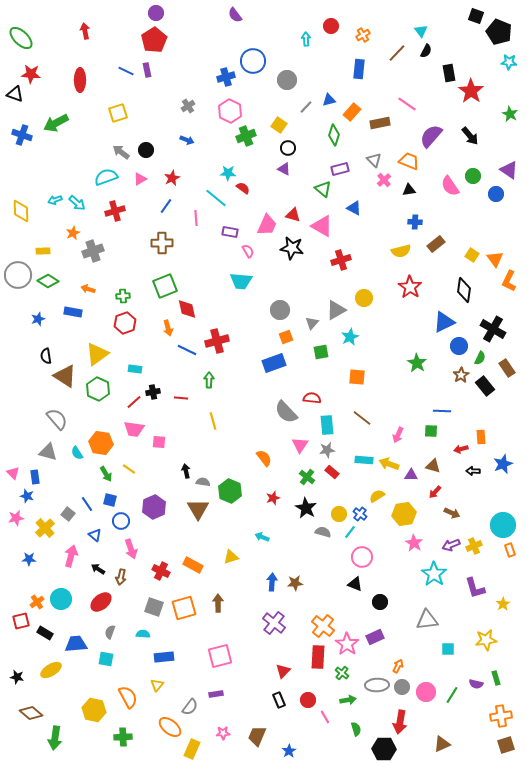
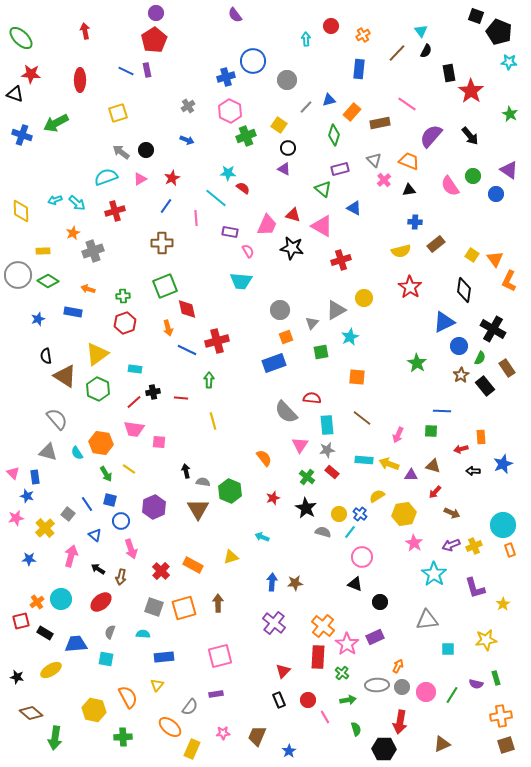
red cross at (161, 571): rotated 18 degrees clockwise
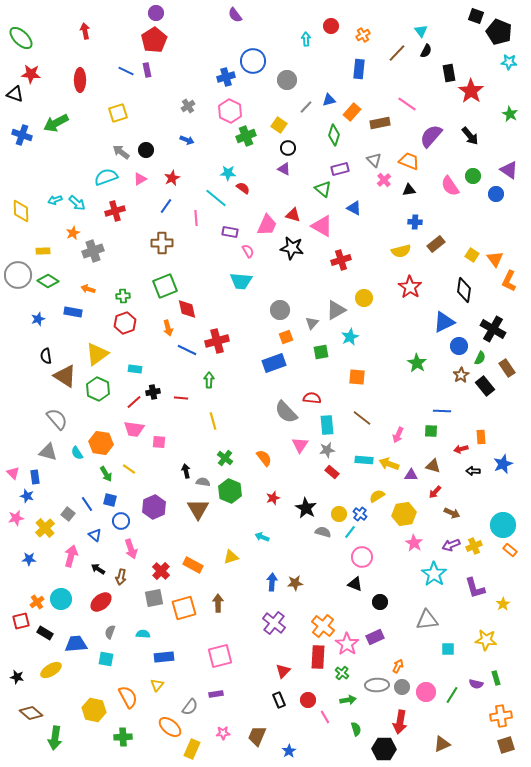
green cross at (307, 477): moved 82 px left, 19 px up
orange rectangle at (510, 550): rotated 32 degrees counterclockwise
gray square at (154, 607): moved 9 px up; rotated 30 degrees counterclockwise
yellow star at (486, 640): rotated 15 degrees clockwise
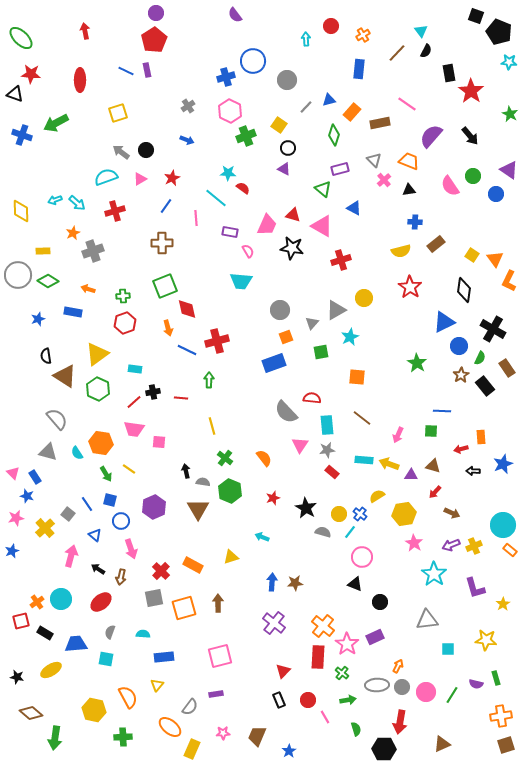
yellow line at (213, 421): moved 1 px left, 5 px down
blue rectangle at (35, 477): rotated 24 degrees counterclockwise
blue star at (29, 559): moved 17 px left, 8 px up; rotated 24 degrees counterclockwise
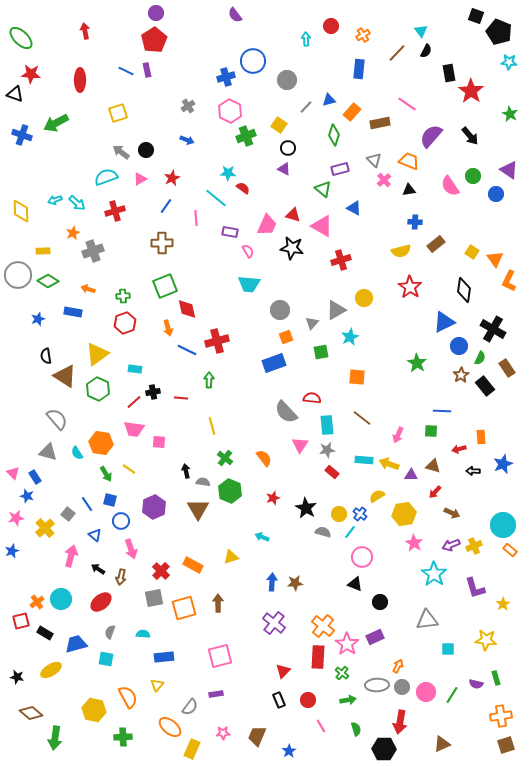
yellow square at (472, 255): moved 3 px up
cyan trapezoid at (241, 281): moved 8 px right, 3 px down
red arrow at (461, 449): moved 2 px left
blue trapezoid at (76, 644): rotated 10 degrees counterclockwise
pink line at (325, 717): moved 4 px left, 9 px down
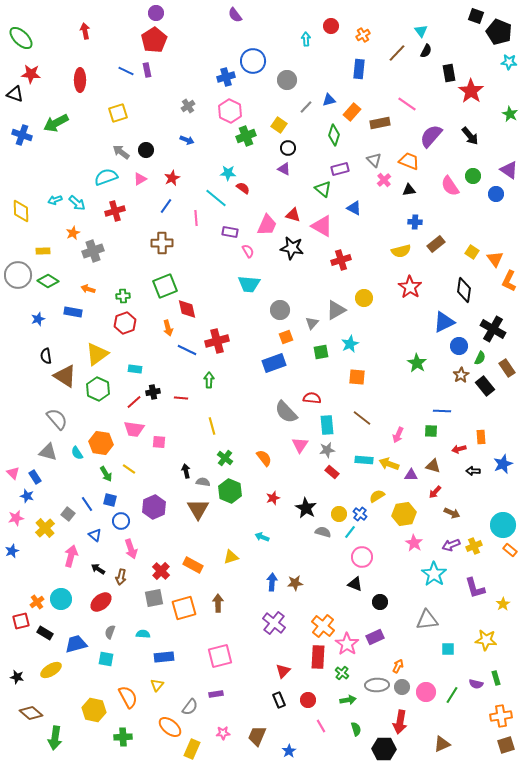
cyan star at (350, 337): moved 7 px down
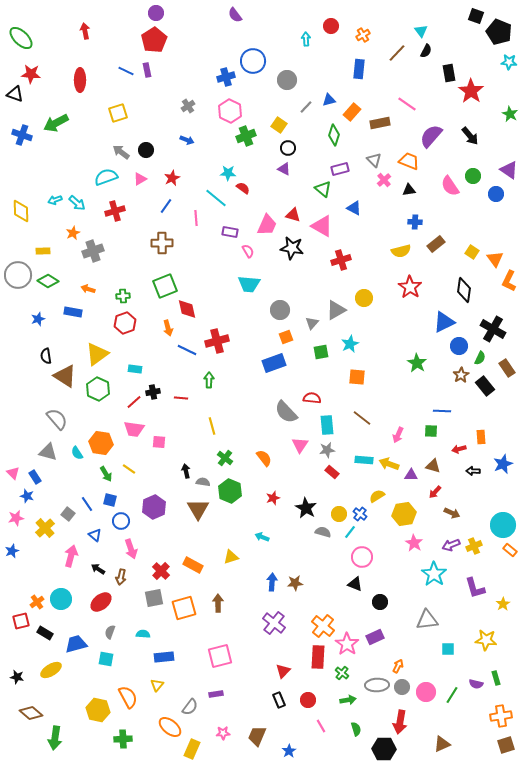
yellow hexagon at (94, 710): moved 4 px right
green cross at (123, 737): moved 2 px down
